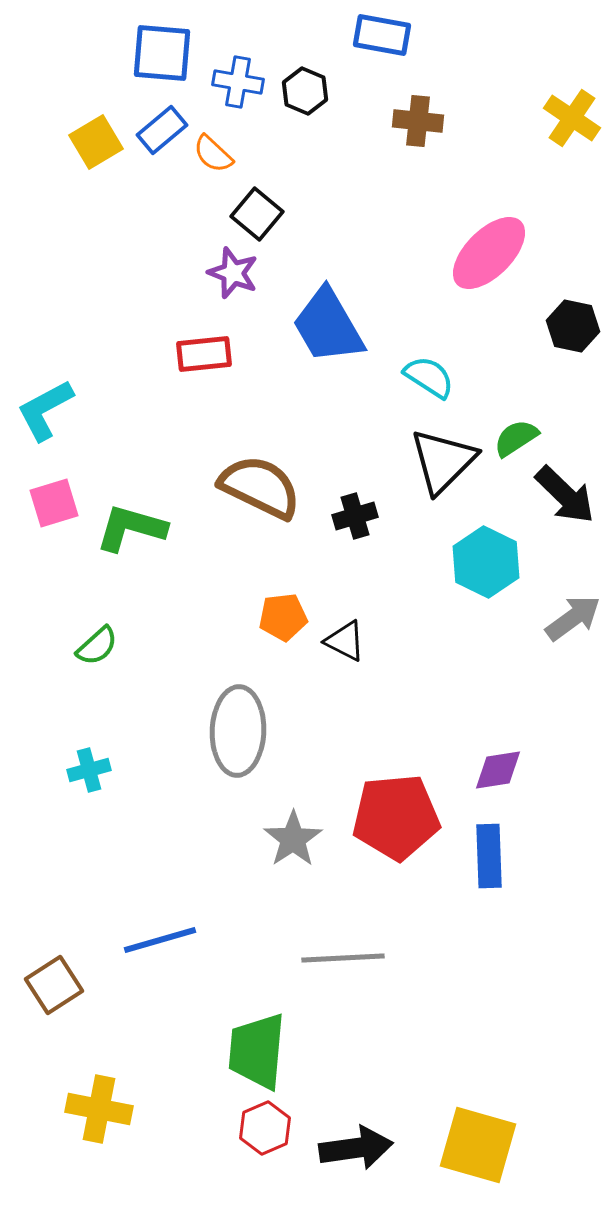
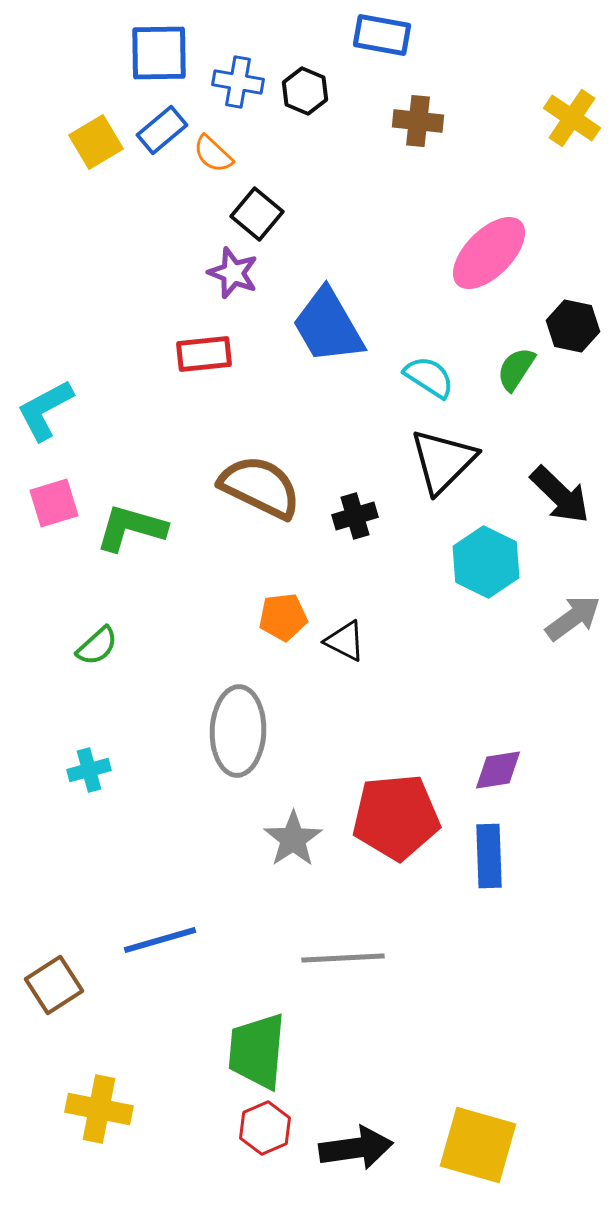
blue square at (162, 53): moved 3 px left; rotated 6 degrees counterclockwise
green semicircle at (516, 438): moved 69 px up; rotated 24 degrees counterclockwise
black arrow at (565, 495): moved 5 px left
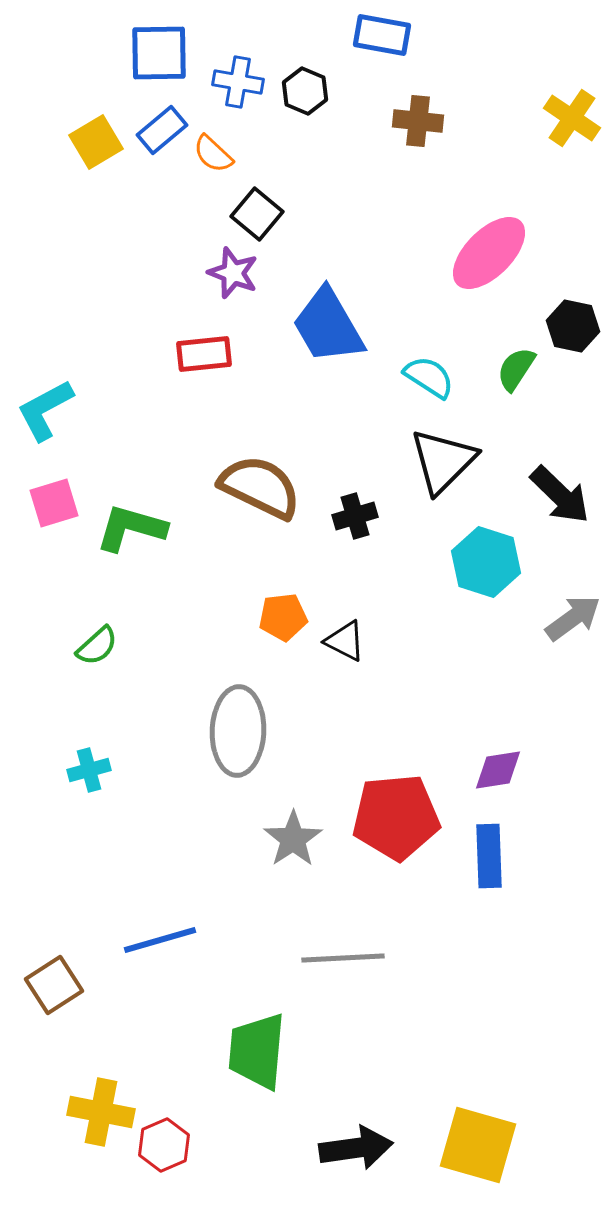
cyan hexagon at (486, 562): rotated 8 degrees counterclockwise
yellow cross at (99, 1109): moved 2 px right, 3 px down
red hexagon at (265, 1128): moved 101 px left, 17 px down
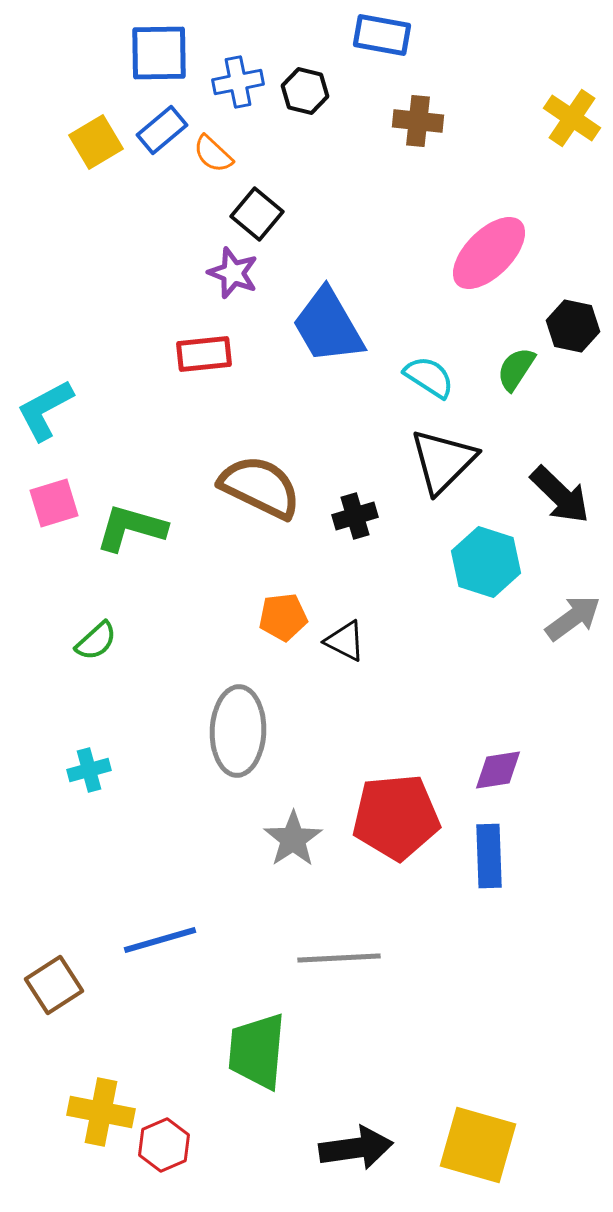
blue cross at (238, 82): rotated 21 degrees counterclockwise
black hexagon at (305, 91): rotated 9 degrees counterclockwise
green semicircle at (97, 646): moved 1 px left, 5 px up
gray line at (343, 958): moved 4 px left
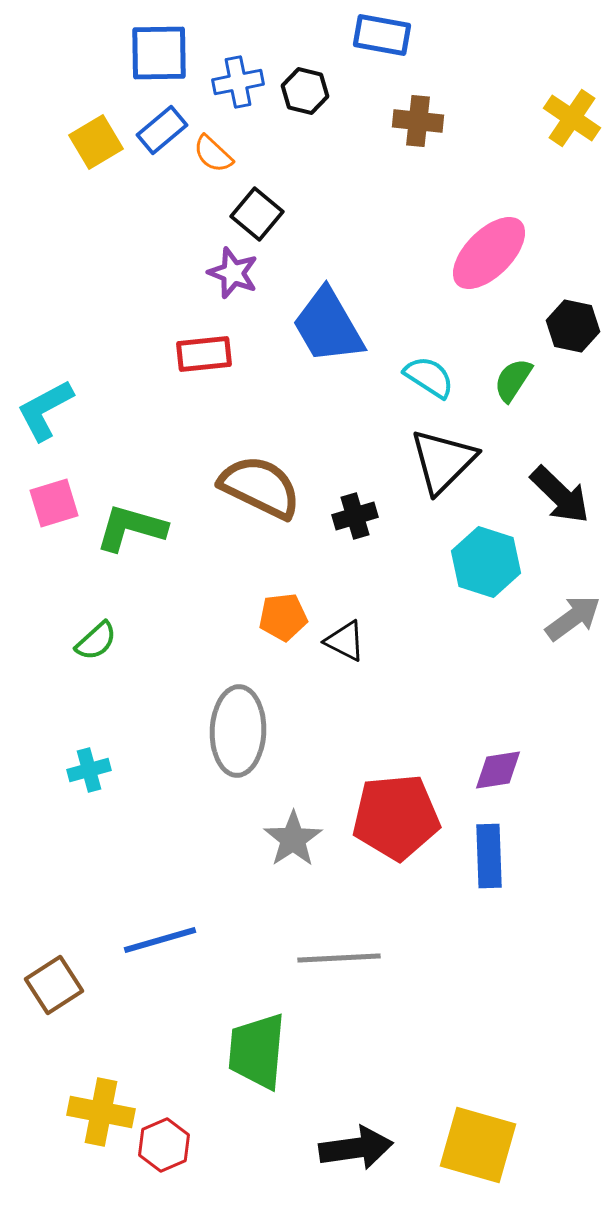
green semicircle at (516, 369): moved 3 px left, 11 px down
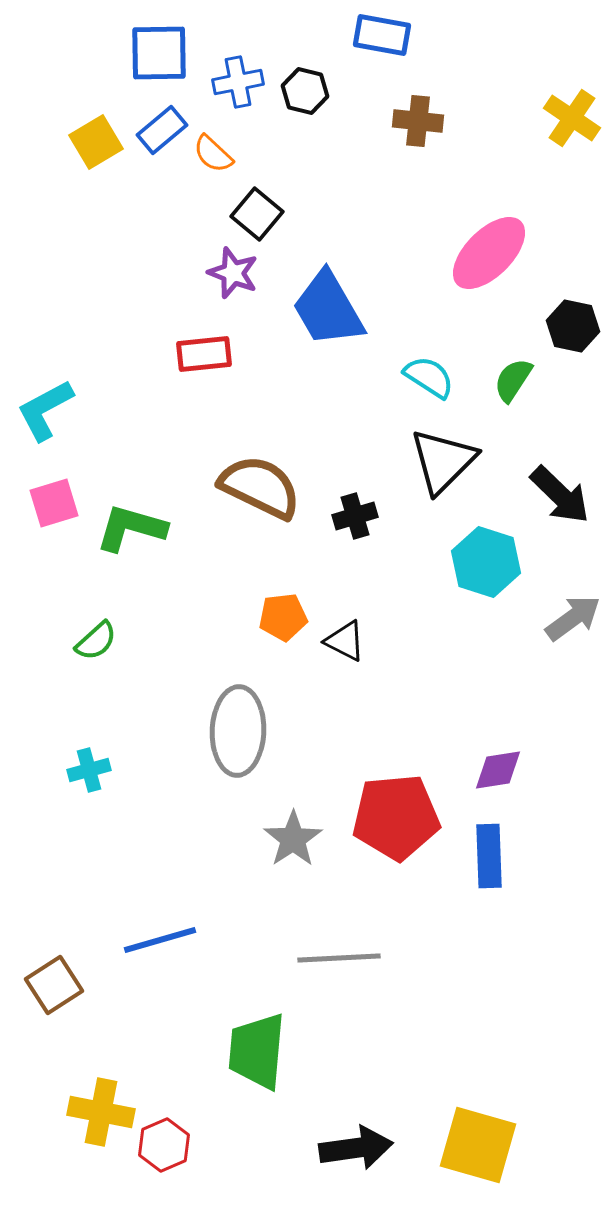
blue trapezoid at (328, 326): moved 17 px up
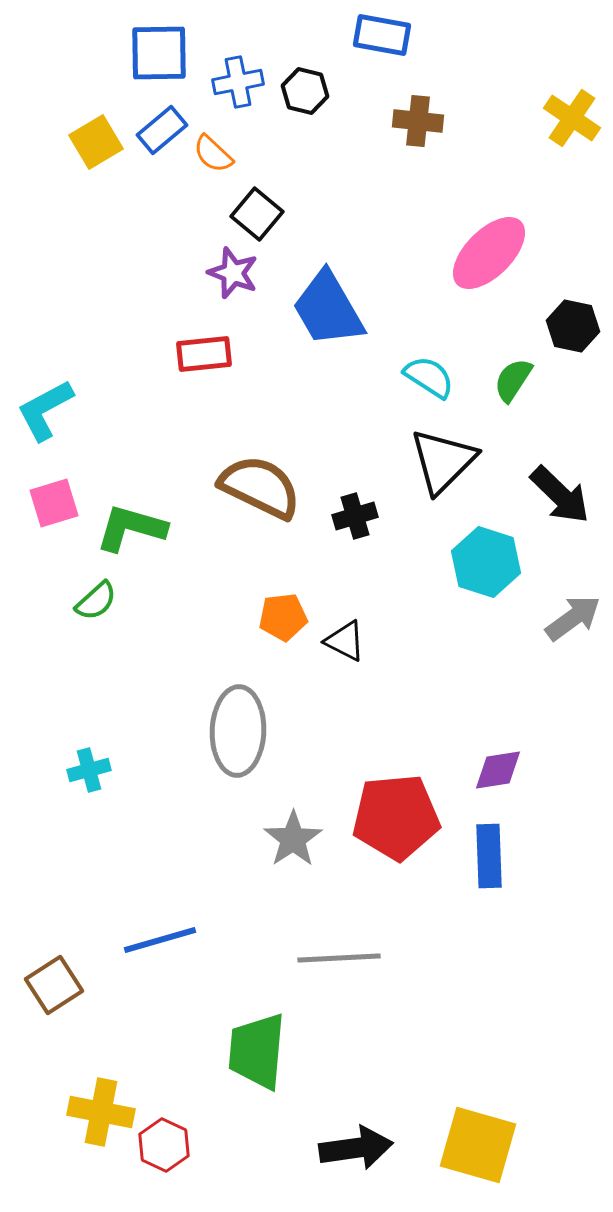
green semicircle at (96, 641): moved 40 px up
red hexagon at (164, 1145): rotated 12 degrees counterclockwise
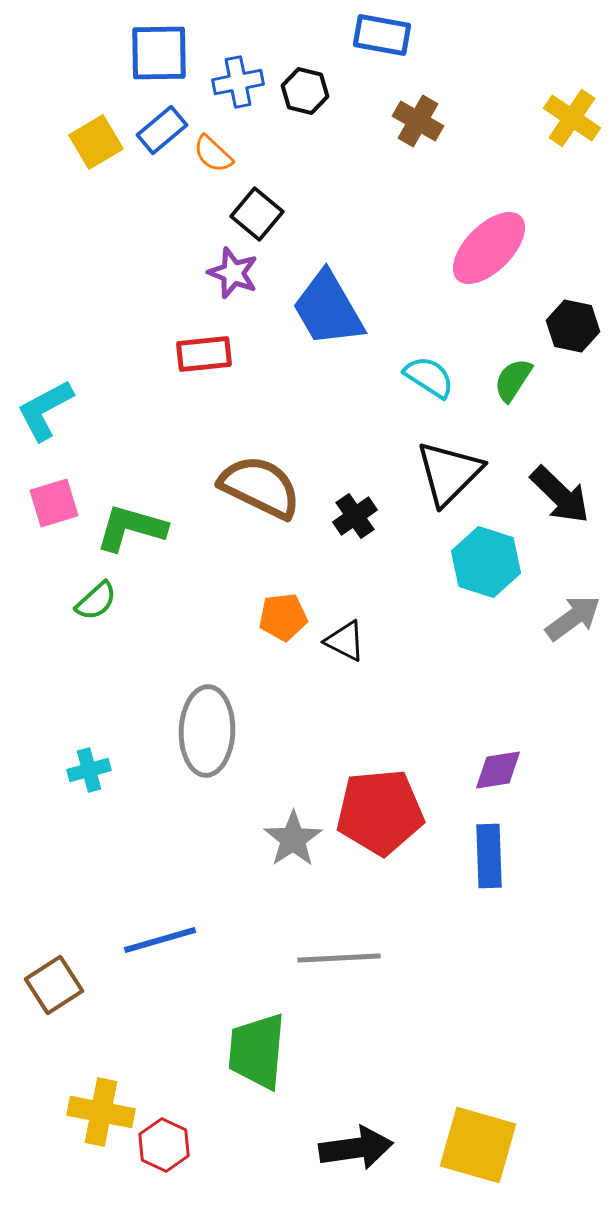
brown cross at (418, 121): rotated 24 degrees clockwise
pink ellipse at (489, 253): moved 5 px up
black triangle at (443, 461): moved 6 px right, 12 px down
black cross at (355, 516): rotated 18 degrees counterclockwise
gray ellipse at (238, 731): moved 31 px left
red pentagon at (396, 817): moved 16 px left, 5 px up
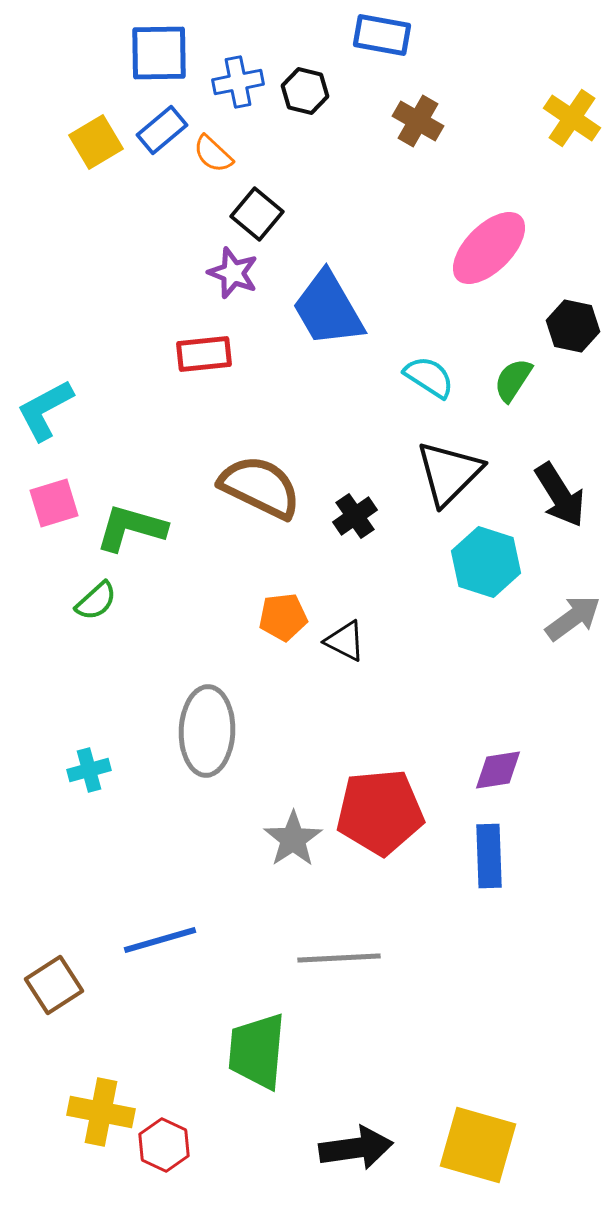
black arrow at (560, 495): rotated 14 degrees clockwise
